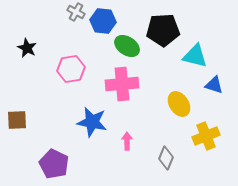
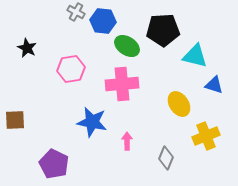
brown square: moved 2 px left
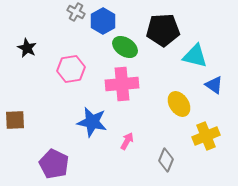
blue hexagon: rotated 25 degrees clockwise
green ellipse: moved 2 px left, 1 px down
blue triangle: rotated 18 degrees clockwise
pink arrow: rotated 30 degrees clockwise
gray diamond: moved 2 px down
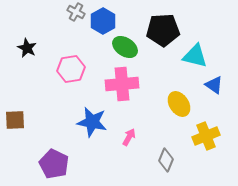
pink arrow: moved 2 px right, 4 px up
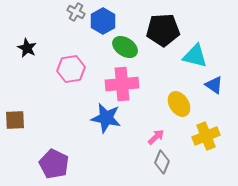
blue star: moved 14 px right, 4 px up
pink arrow: moved 27 px right; rotated 18 degrees clockwise
gray diamond: moved 4 px left, 2 px down
